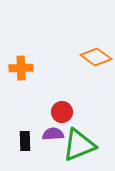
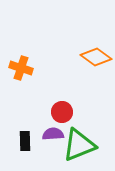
orange cross: rotated 20 degrees clockwise
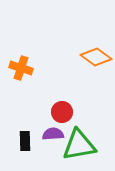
green triangle: rotated 12 degrees clockwise
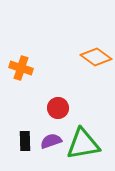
red circle: moved 4 px left, 4 px up
purple semicircle: moved 2 px left, 7 px down; rotated 15 degrees counterclockwise
green triangle: moved 4 px right, 1 px up
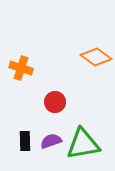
red circle: moved 3 px left, 6 px up
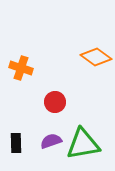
black rectangle: moved 9 px left, 2 px down
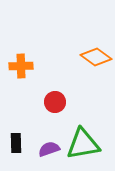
orange cross: moved 2 px up; rotated 20 degrees counterclockwise
purple semicircle: moved 2 px left, 8 px down
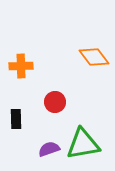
orange diamond: moved 2 px left; rotated 16 degrees clockwise
black rectangle: moved 24 px up
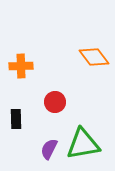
purple semicircle: rotated 45 degrees counterclockwise
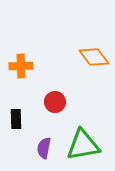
green triangle: moved 1 px down
purple semicircle: moved 5 px left, 1 px up; rotated 15 degrees counterclockwise
